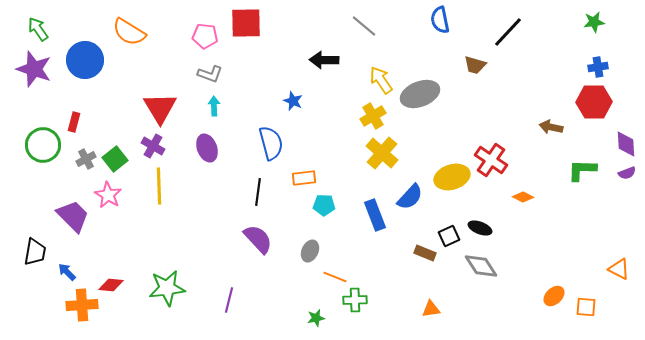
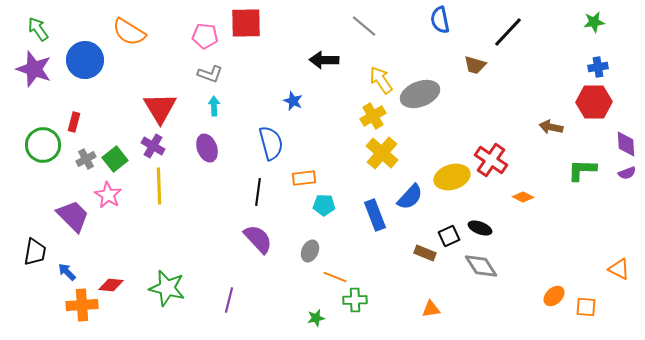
green star at (167, 288): rotated 21 degrees clockwise
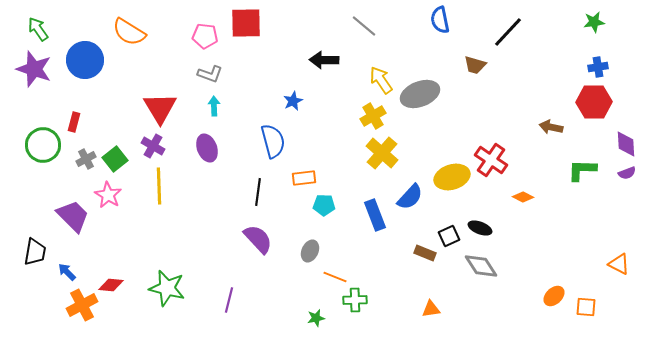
blue star at (293, 101): rotated 24 degrees clockwise
blue semicircle at (271, 143): moved 2 px right, 2 px up
orange triangle at (619, 269): moved 5 px up
orange cross at (82, 305): rotated 24 degrees counterclockwise
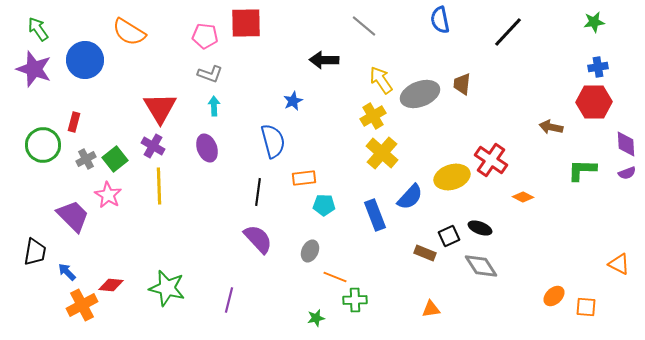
brown trapezoid at (475, 65): moved 13 px left, 19 px down; rotated 80 degrees clockwise
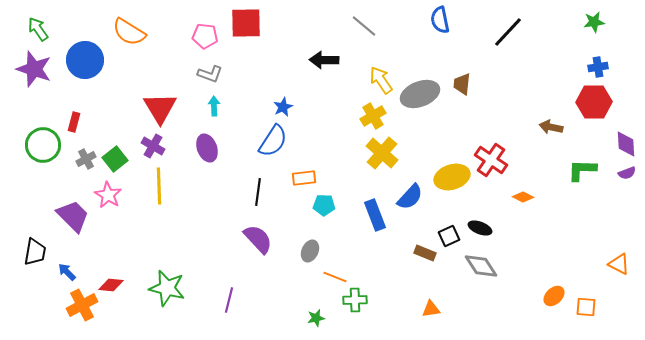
blue star at (293, 101): moved 10 px left, 6 px down
blue semicircle at (273, 141): rotated 48 degrees clockwise
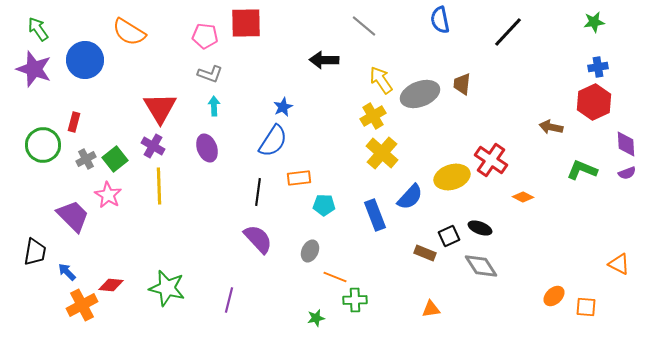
red hexagon at (594, 102): rotated 24 degrees counterclockwise
green L-shape at (582, 170): rotated 20 degrees clockwise
orange rectangle at (304, 178): moved 5 px left
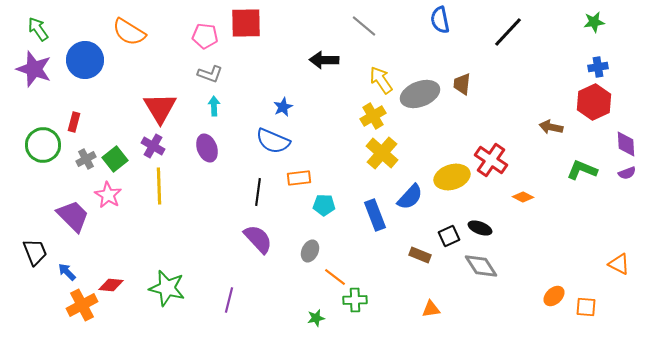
blue semicircle at (273, 141): rotated 80 degrees clockwise
black trapezoid at (35, 252): rotated 32 degrees counterclockwise
brown rectangle at (425, 253): moved 5 px left, 2 px down
orange line at (335, 277): rotated 15 degrees clockwise
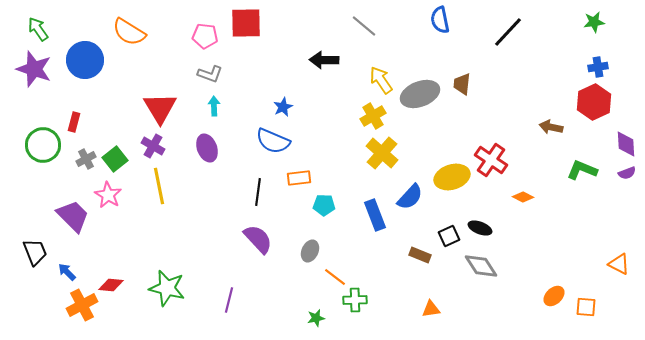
yellow line at (159, 186): rotated 9 degrees counterclockwise
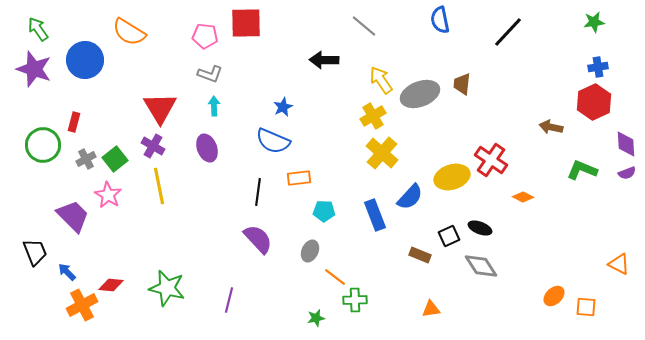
cyan pentagon at (324, 205): moved 6 px down
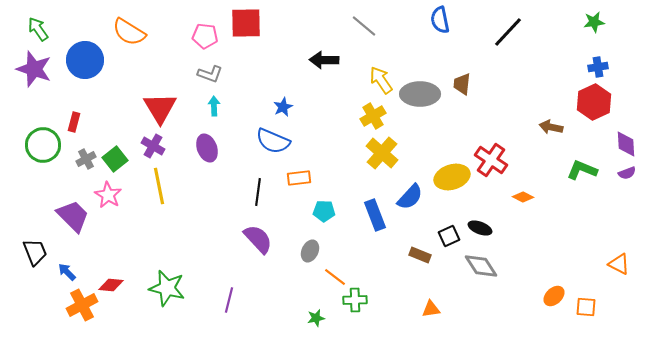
gray ellipse at (420, 94): rotated 21 degrees clockwise
